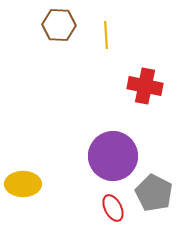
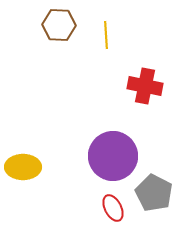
yellow ellipse: moved 17 px up
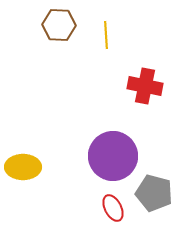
gray pentagon: rotated 12 degrees counterclockwise
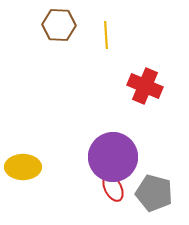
red cross: rotated 12 degrees clockwise
purple circle: moved 1 px down
red ellipse: moved 20 px up
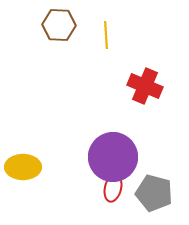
red ellipse: rotated 40 degrees clockwise
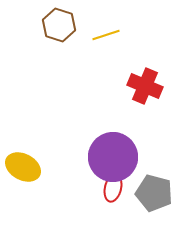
brown hexagon: rotated 16 degrees clockwise
yellow line: rotated 76 degrees clockwise
yellow ellipse: rotated 28 degrees clockwise
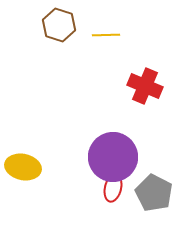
yellow line: rotated 16 degrees clockwise
yellow ellipse: rotated 16 degrees counterclockwise
gray pentagon: rotated 12 degrees clockwise
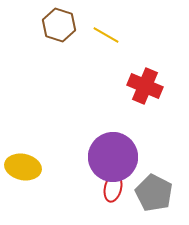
yellow line: rotated 32 degrees clockwise
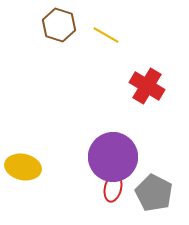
red cross: moved 2 px right; rotated 8 degrees clockwise
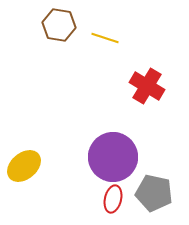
brown hexagon: rotated 8 degrees counterclockwise
yellow line: moved 1 px left, 3 px down; rotated 12 degrees counterclockwise
yellow ellipse: moved 1 px right, 1 px up; rotated 52 degrees counterclockwise
red ellipse: moved 11 px down
gray pentagon: rotated 15 degrees counterclockwise
